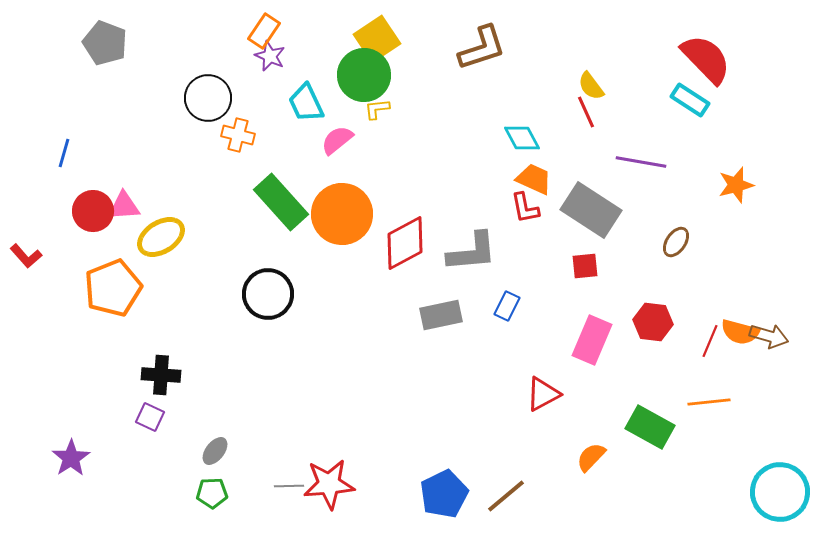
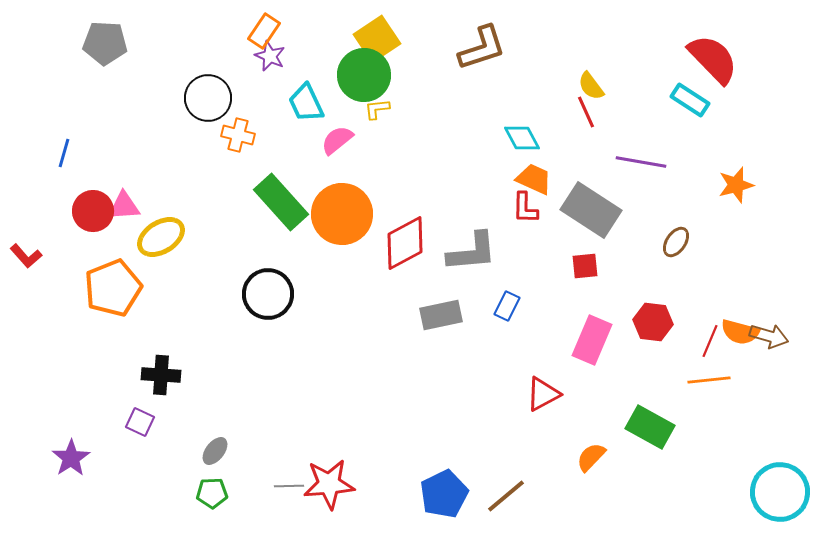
gray pentagon at (105, 43): rotated 18 degrees counterclockwise
red semicircle at (706, 59): moved 7 px right
red L-shape at (525, 208): rotated 12 degrees clockwise
orange line at (709, 402): moved 22 px up
purple square at (150, 417): moved 10 px left, 5 px down
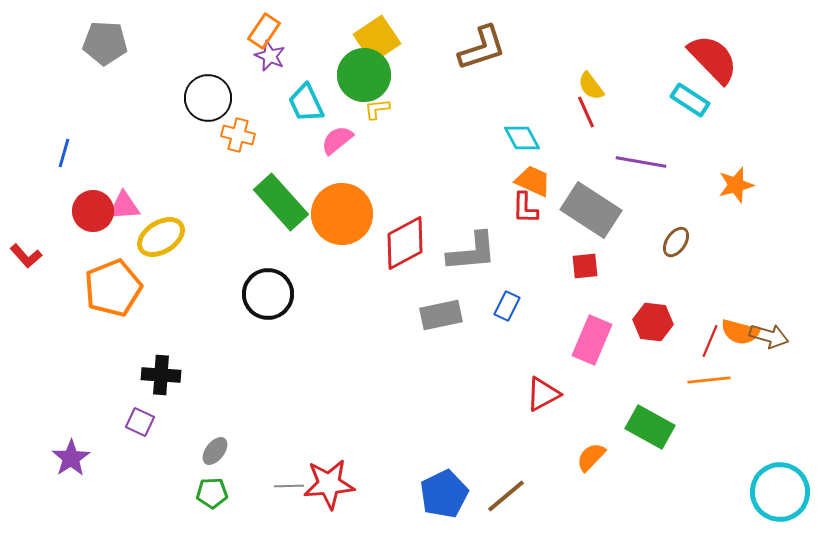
orange trapezoid at (534, 179): moved 1 px left, 2 px down
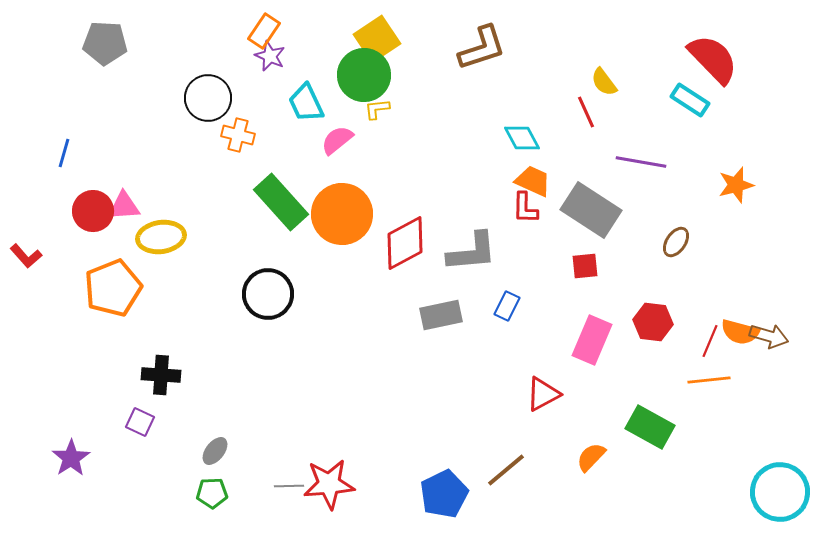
yellow semicircle at (591, 86): moved 13 px right, 4 px up
yellow ellipse at (161, 237): rotated 24 degrees clockwise
brown line at (506, 496): moved 26 px up
